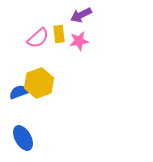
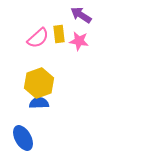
purple arrow: rotated 60 degrees clockwise
pink star: rotated 18 degrees clockwise
blue semicircle: moved 20 px right, 11 px down; rotated 18 degrees clockwise
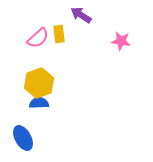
pink star: moved 42 px right
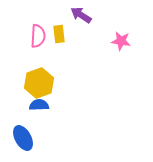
pink semicircle: moved 2 px up; rotated 45 degrees counterclockwise
blue semicircle: moved 2 px down
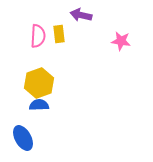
purple arrow: rotated 20 degrees counterclockwise
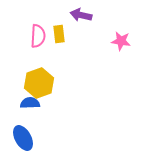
blue semicircle: moved 9 px left, 2 px up
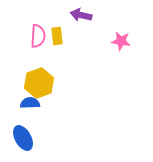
yellow rectangle: moved 2 px left, 2 px down
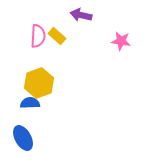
yellow rectangle: rotated 42 degrees counterclockwise
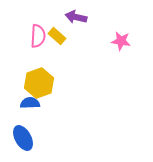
purple arrow: moved 5 px left, 2 px down
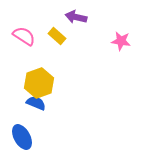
pink semicircle: moved 14 px left; rotated 60 degrees counterclockwise
blue semicircle: moved 6 px right; rotated 24 degrees clockwise
blue ellipse: moved 1 px left, 1 px up
